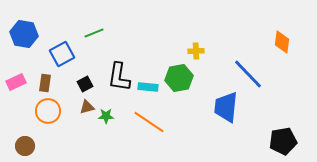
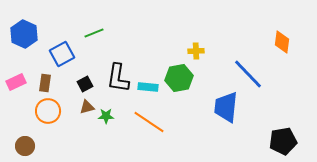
blue hexagon: rotated 16 degrees clockwise
black L-shape: moved 1 px left, 1 px down
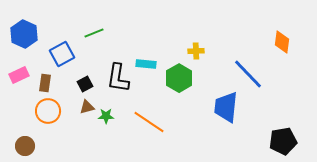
green hexagon: rotated 20 degrees counterclockwise
pink rectangle: moved 3 px right, 7 px up
cyan rectangle: moved 2 px left, 23 px up
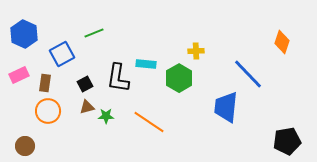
orange diamond: rotated 10 degrees clockwise
black pentagon: moved 4 px right
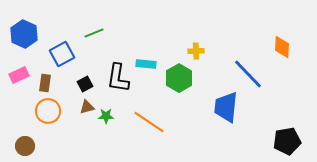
orange diamond: moved 5 px down; rotated 15 degrees counterclockwise
